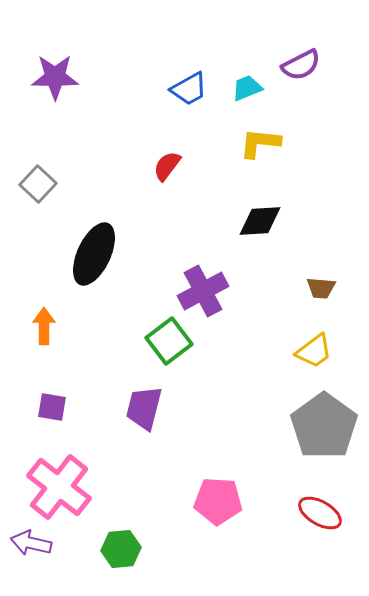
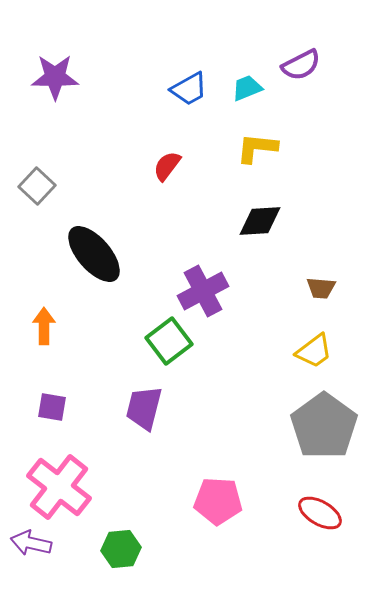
yellow L-shape: moved 3 px left, 5 px down
gray square: moved 1 px left, 2 px down
black ellipse: rotated 66 degrees counterclockwise
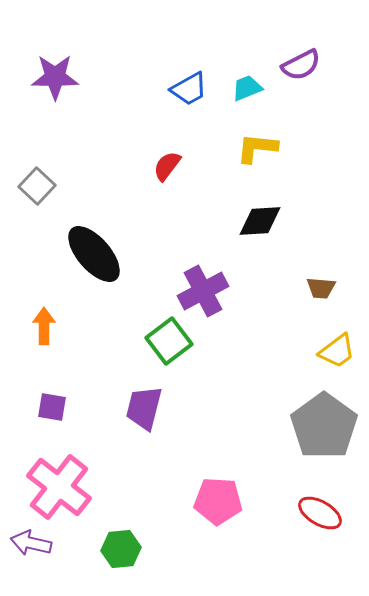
yellow trapezoid: moved 23 px right
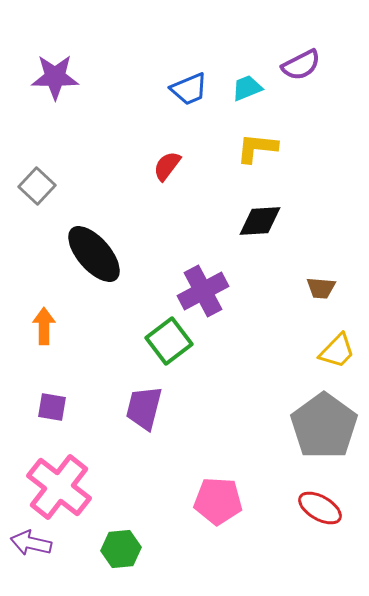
blue trapezoid: rotated 6 degrees clockwise
yellow trapezoid: rotated 9 degrees counterclockwise
red ellipse: moved 5 px up
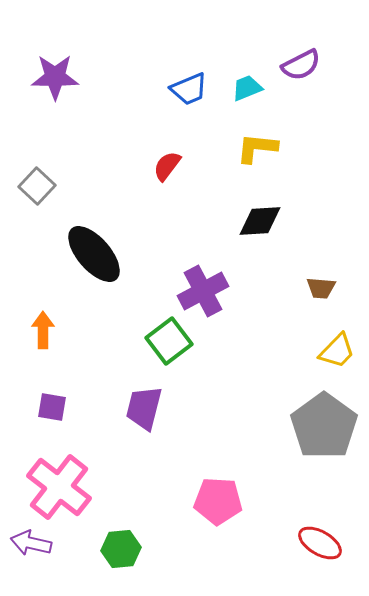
orange arrow: moved 1 px left, 4 px down
red ellipse: moved 35 px down
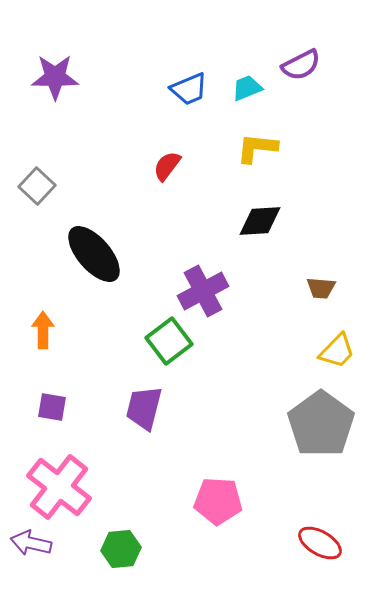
gray pentagon: moved 3 px left, 2 px up
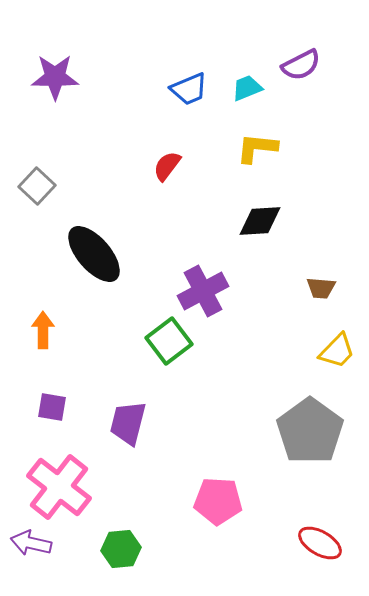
purple trapezoid: moved 16 px left, 15 px down
gray pentagon: moved 11 px left, 7 px down
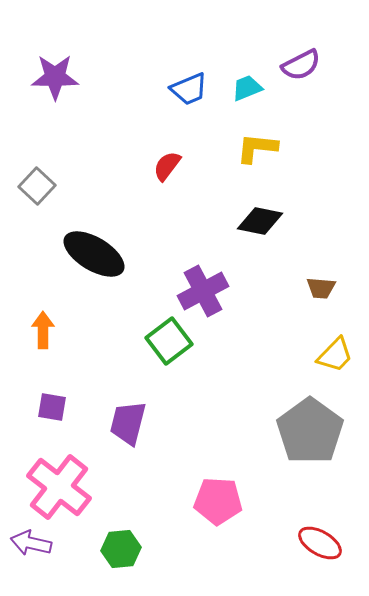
black diamond: rotated 15 degrees clockwise
black ellipse: rotated 18 degrees counterclockwise
yellow trapezoid: moved 2 px left, 4 px down
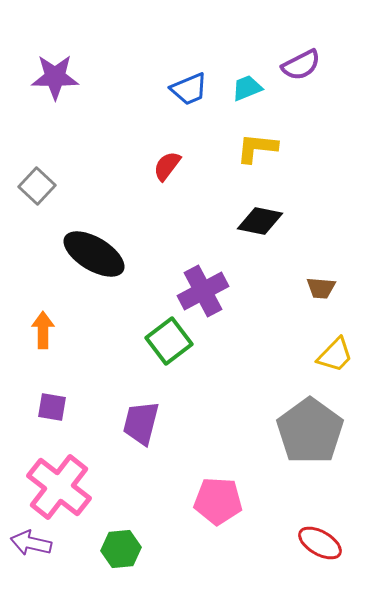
purple trapezoid: moved 13 px right
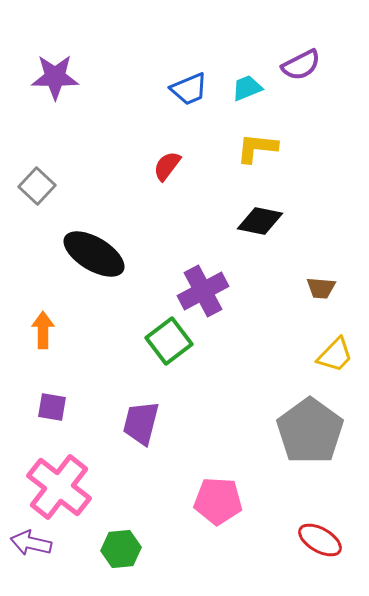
red ellipse: moved 3 px up
